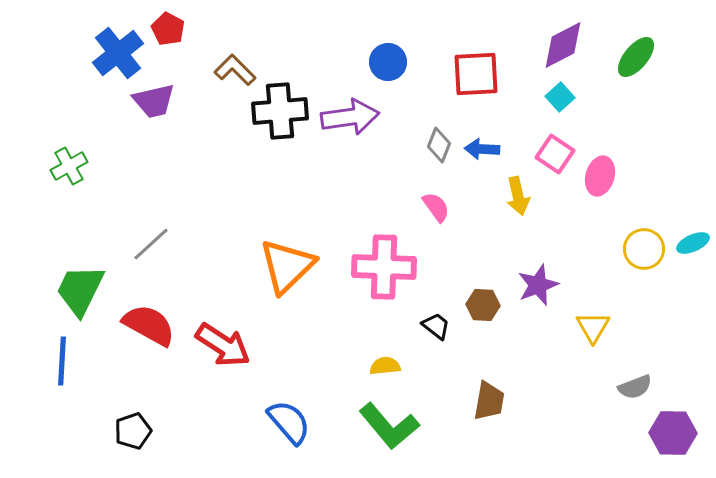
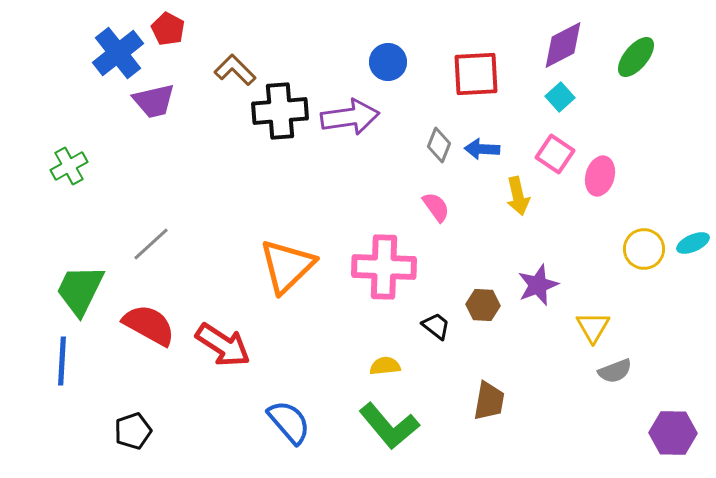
gray semicircle: moved 20 px left, 16 px up
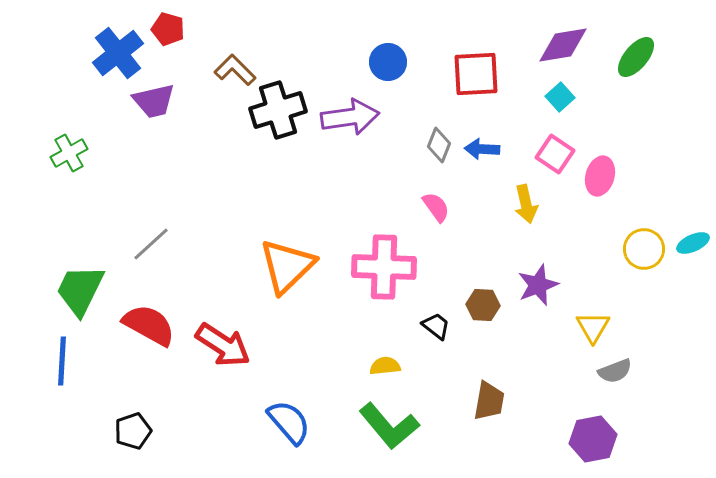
red pentagon: rotated 12 degrees counterclockwise
purple diamond: rotated 18 degrees clockwise
black cross: moved 2 px left, 1 px up; rotated 12 degrees counterclockwise
green cross: moved 13 px up
yellow arrow: moved 8 px right, 8 px down
purple hexagon: moved 80 px left, 6 px down; rotated 12 degrees counterclockwise
